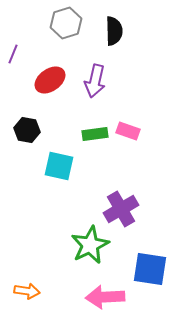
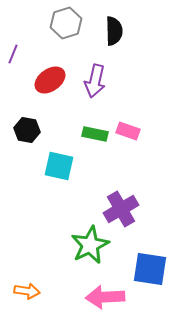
green rectangle: rotated 20 degrees clockwise
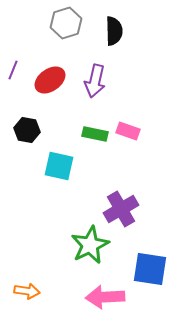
purple line: moved 16 px down
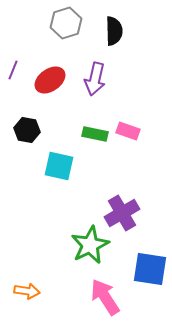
purple arrow: moved 2 px up
purple cross: moved 1 px right, 4 px down
pink arrow: rotated 60 degrees clockwise
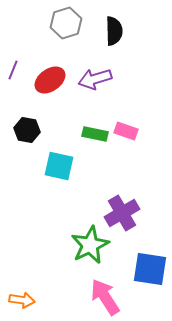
purple arrow: rotated 60 degrees clockwise
pink rectangle: moved 2 px left
orange arrow: moved 5 px left, 9 px down
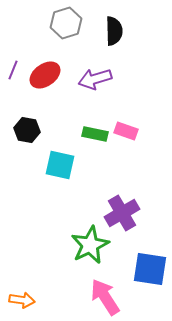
red ellipse: moved 5 px left, 5 px up
cyan square: moved 1 px right, 1 px up
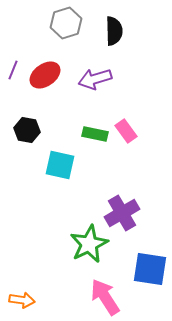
pink rectangle: rotated 35 degrees clockwise
green star: moved 1 px left, 1 px up
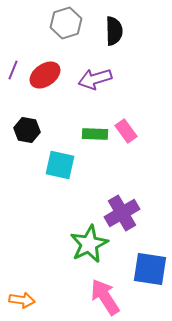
green rectangle: rotated 10 degrees counterclockwise
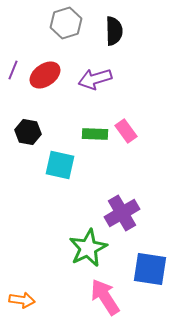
black hexagon: moved 1 px right, 2 px down
green star: moved 1 px left, 4 px down
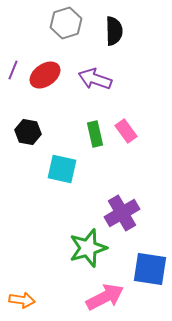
purple arrow: rotated 36 degrees clockwise
green rectangle: rotated 75 degrees clockwise
cyan square: moved 2 px right, 4 px down
green star: rotated 9 degrees clockwise
pink arrow: rotated 96 degrees clockwise
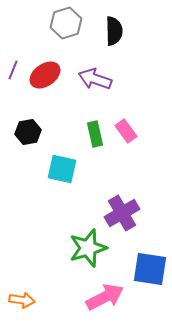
black hexagon: rotated 20 degrees counterclockwise
